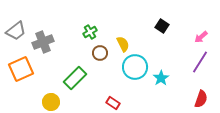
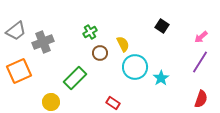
orange square: moved 2 px left, 2 px down
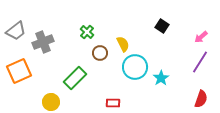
green cross: moved 3 px left; rotated 16 degrees counterclockwise
red rectangle: rotated 32 degrees counterclockwise
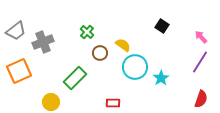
pink arrow: rotated 88 degrees clockwise
yellow semicircle: moved 1 px down; rotated 28 degrees counterclockwise
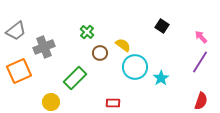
gray cross: moved 1 px right, 5 px down
red semicircle: moved 2 px down
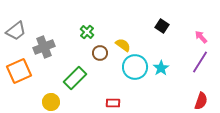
cyan star: moved 10 px up
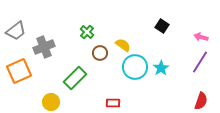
pink arrow: rotated 32 degrees counterclockwise
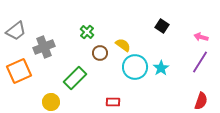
red rectangle: moved 1 px up
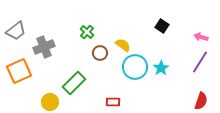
green rectangle: moved 1 px left, 5 px down
yellow circle: moved 1 px left
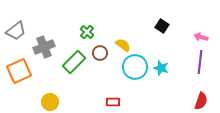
purple line: rotated 25 degrees counterclockwise
cyan star: rotated 21 degrees counterclockwise
green rectangle: moved 21 px up
